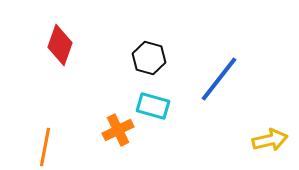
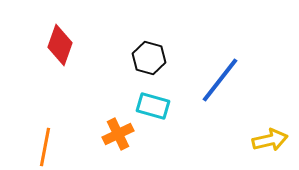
blue line: moved 1 px right, 1 px down
orange cross: moved 4 px down
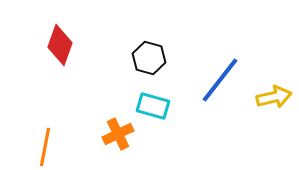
yellow arrow: moved 4 px right, 43 px up
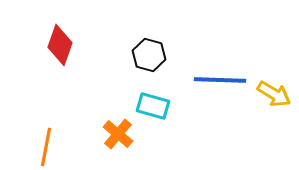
black hexagon: moved 3 px up
blue line: rotated 54 degrees clockwise
yellow arrow: moved 3 px up; rotated 44 degrees clockwise
orange cross: rotated 24 degrees counterclockwise
orange line: moved 1 px right
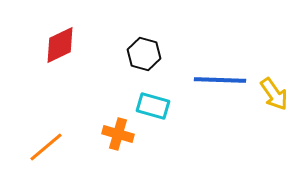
red diamond: rotated 45 degrees clockwise
black hexagon: moved 5 px left, 1 px up
yellow arrow: rotated 24 degrees clockwise
orange cross: rotated 24 degrees counterclockwise
orange line: rotated 39 degrees clockwise
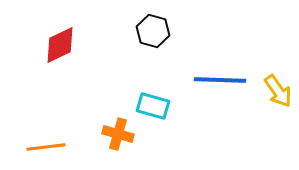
black hexagon: moved 9 px right, 23 px up
yellow arrow: moved 4 px right, 3 px up
orange line: rotated 33 degrees clockwise
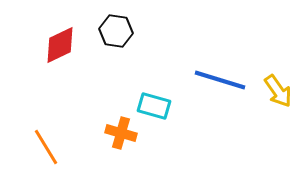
black hexagon: moved 37 px left; rotated 8 degrees counterclockwise
blue line: rotated 15 degrees clockwise
cyan rectangle: moved 1 px right
orange cross: moved 3 px right, 1 px up
orange line: rotated 66 degrees clockwise
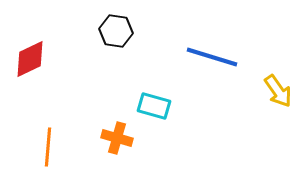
red diamond: moved 30 px left, 14 px down
blue line: moved 8 px left, 23 px up
orange cross: moved 4 px left, 5 px down
orange line: moved 2 px right; rotated 36 degrees clockwise
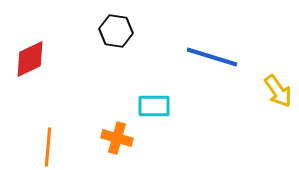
cyan rectangle: rotated 16 degrees counterclockwise
